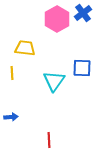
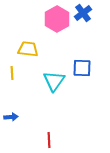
yellow trapezoid: moved 3 px right, 1 px down
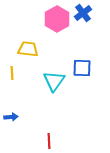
red line: moved 1 px down
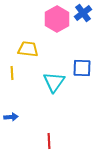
cyan triangle: moved 1 px down
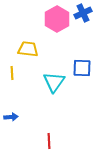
blue cross: rotated 12 degrees clockwise
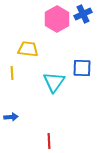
blue cross: moved 1 px down
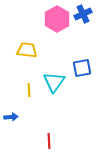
yellow trapezoid: moved 1 px left, 1 px down
blue square: rotated 12 degrees counterclockwise
yellow line: moved 17 px right, 17 px down
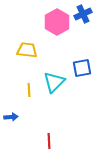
pink hexagon: moved 3 px down
cyan triangle: rotated 10 degrees clockwise
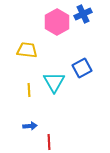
blue square: rotated 18 degrees counterclockwise
cyan triangle: rotated 15 degrees counterclockwise
blue arrow: moved 19 px right, 9 px down
red line: moved 1 px down
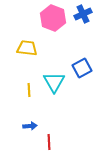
pink hexagon: moved 4 px left, 4 px up; rotated 10 degrees counterclockwise
yellow trapezoid: moved 2 px up
